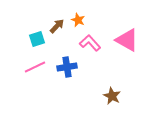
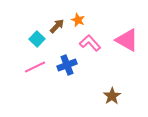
cyan square: rotated 28 degrees counterclockwise
blue cross: moved 2 px up; rotated 12 degrees counterclockwise
brown star: rotated 12 degrees clockwise
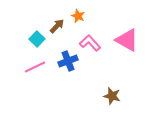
orange star: moved 4 px up
blue cross: moved 1 px right, 4 px up
brown star: rotated 24 degrees counterclockwise
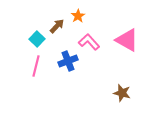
orange star: rotated 16 degrees clockwise
pink L-shape: moved 1 px left, 1 px up
pink line: moved 1 px right, 1 px up; rotated 50 degrees counterclockwise
brown star: moved 10 px right, 3 px up
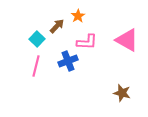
pink L-shape: moved 2 px left; rotated 135 degrees clockwise
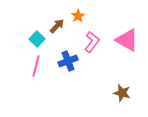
pink L-shape: moved 5 px right; rotated 55 degrees counterclockwise
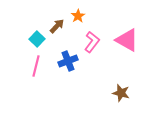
brown star: moved 1 px left
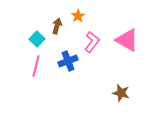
brown arrow: rotated 28 degrees counterclockwise
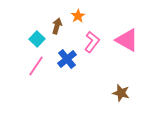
blue cross: moved 1 px left, 2 px up; rotated 18 degrees counterclockwise
pink line: rotated 20 degrees clockwise
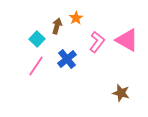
orange star: moved 2 px left, 2 px down
pink L-shape: moved 5 px right
